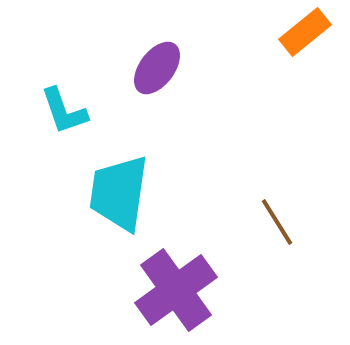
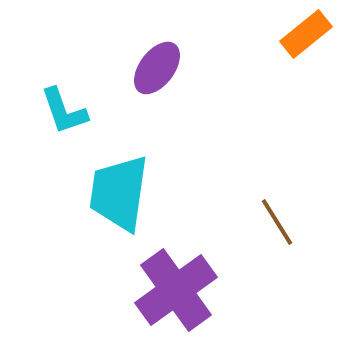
orange rectangle: moved 1 px right, 2 px down
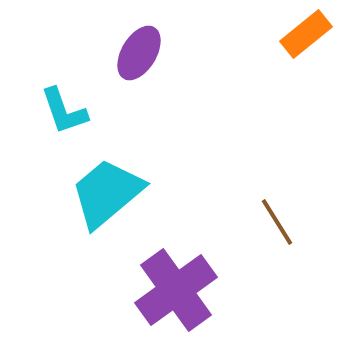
purple ellipse: moved 18 px left, 15 px up; rotated 6 degrees counterclockwise
cyan trapezoid: moved 12 px left; rotated 42 degrees clockwise
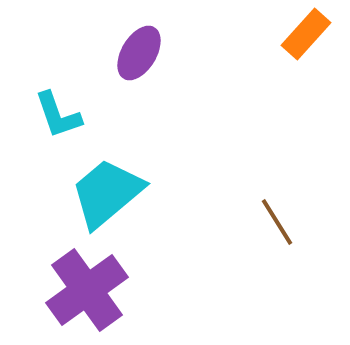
orange rectangle: rotated 9 degrees counterclockwise
cyan L-shape: moved 6 px left, 4 px down
purple cross: moved 89 px left
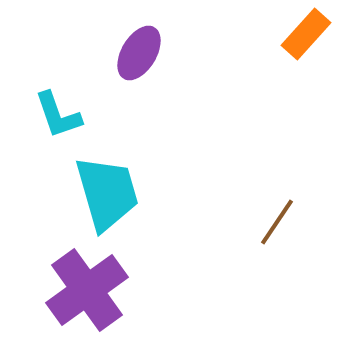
cyan trapezoid: rotated 114 degrees clockwise
brown line: rotated 66 degrees clockwise
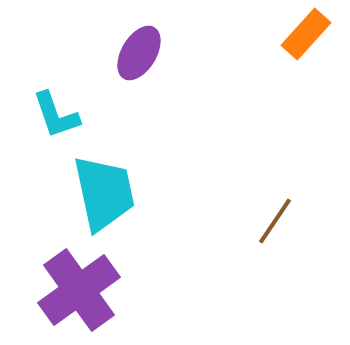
cyan L-shape: moved 2 px left
cyan trapezoid: moved 3 px left; rotated 4 degrees clockwise
brown line: moved 2 px left, 1 px up
purple cross: moved 8 px left
